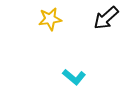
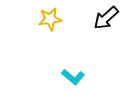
cyan L-shape: moved 1 px left
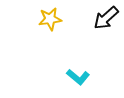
cyan L-shape: moved 5 px right
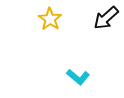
yellow star: rotated 30 degrees counterclockwise
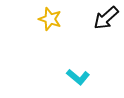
yellow star: rotated 15 degrees counterclockwise
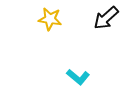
yellow star: rotated 10 degrees counterclockwise
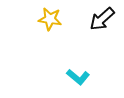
black arrow: moved 4 px left, 1 px down
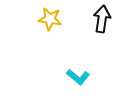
black arrow: rotated 140 degrees clockwise
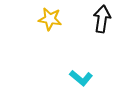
cyan L-shape: moved 3 px right, 1 px down
